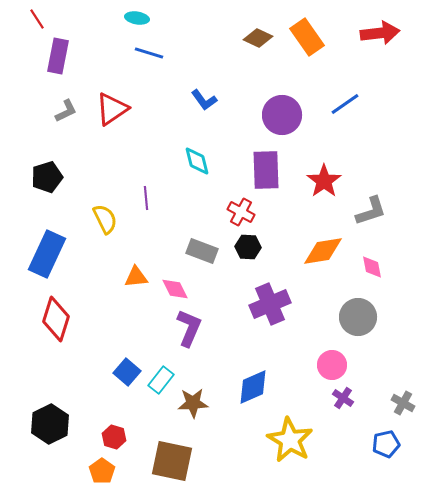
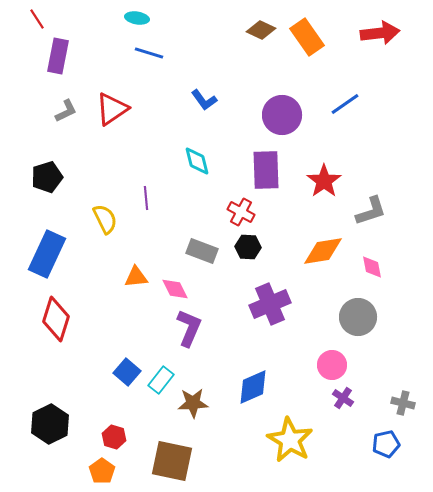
brown diamond at (258, 38): moved 3 px right, 8 px up
gray cross at (403, 403): rotated 15 degrees counterclockwise
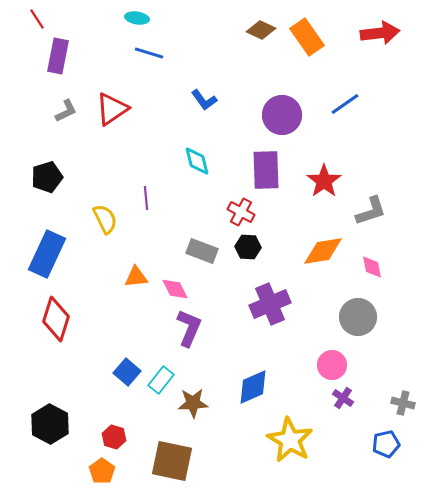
black hexagon at (50, 424): rotated 6 degrees counterclockwise
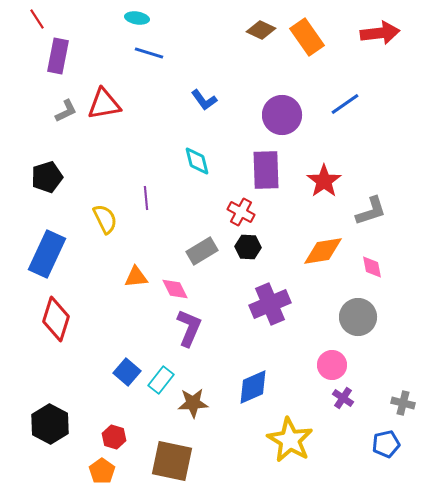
red triangle at (112, 109): moved 8 px left, 5 px up; rotated 24 degrees clockwise
gray rectangle at (202, 251): rotated 52 degrees counterclockwise
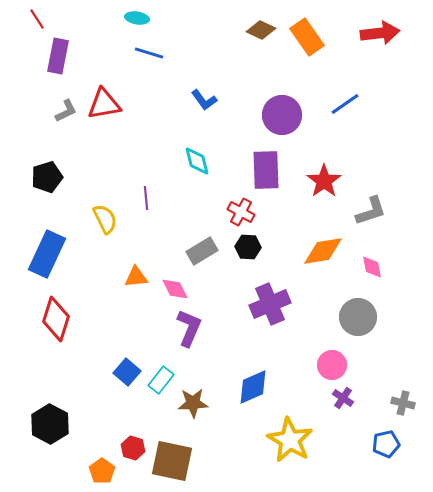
red hexagon at (114, 437): moved 19 px right, 11 px down
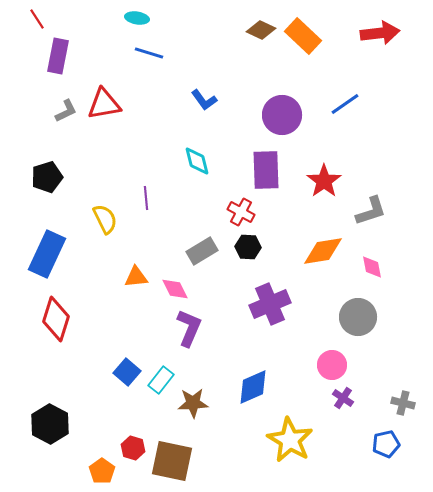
orange rectangle at (307, 37): moved 4 px left, 1 px up; rotated 12 degrees counterclockwise
